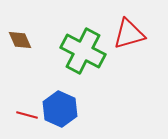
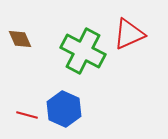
red triangle: rotated 8 degrees counterclockwise
brown diamond: moved 1 px up
blue hexagon: moved 4 px right
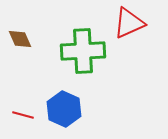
red triangle: moved 11 px up
green cross: rotated 30 degrees counterclockwise
red line: moved 4 px left
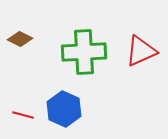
red triangle: moved 12 px right, 28 px down
brown diamond: rotated 40 degrees counterclockwise
green cross: moved 1 px right, 1 px down
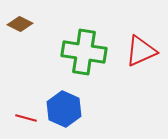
brown diamond: moved 15 px up
green cross: rotated 12 degrees clockwise
red line: moved 3 px right, 3 px down
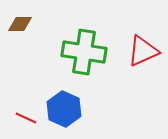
brown diamond: rotated 25 degrees counterclockwise
red triangle: moved 2 px right
red line: rotated 10 degrees clockwise
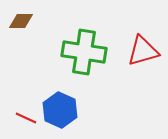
brown diamond: moved 1 px right, 3 px up
red triangle: rotated 8 degrees clockwise
blue hexagon: moved 4 px left, 1 px down
